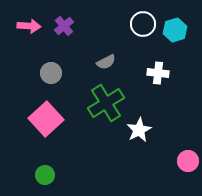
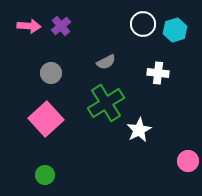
purple cross: moved 3 px left
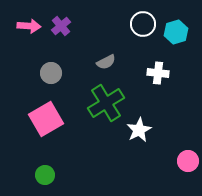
cyan hexagon: moved 1 px right, 2 px down
pink square: rotated 12 degrees clockwise
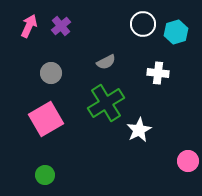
pink arrow: rotated 70 degrees counterclockwise
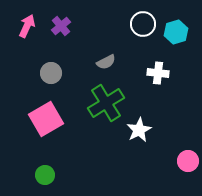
pink arrow: moved 2 px left
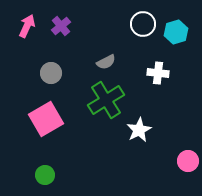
green cross: moved 3 px up
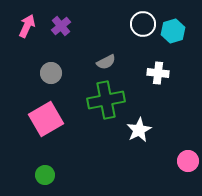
cyan hexagon: moved 3 px left, 1 px up
green cross: rotated 21 degrees clockwise
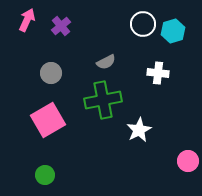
pink arrow: moved 6 px up
green cross: moved 3 px left
pink square: moved 2 px right, 1 px down
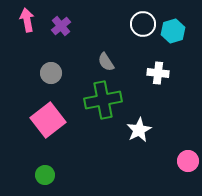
pink arrow: rotated 35 degrees counterclockwise
gray semicircle: rotated 84 degrees clockwise
pink square: rotated 8 degrees counterclockwise
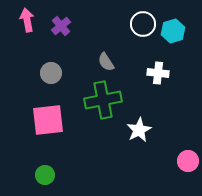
pink square: rotated 32 degrees clockwise
